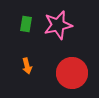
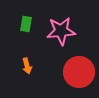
pink star: moved 3 px right, 6 px down; rotated 8 degrees clockwise
red circle: moved 7 px right, 1 px up
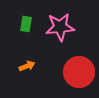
pink star: moved 1 px left, 4 px up
orange arrow: rotated 98 degrees counterclockwise
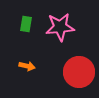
orange arrow: rotated 35 degrees clockwise
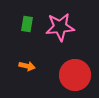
green rectangle: moved 1 px right
red circle: moved 4 px left, 3 px down
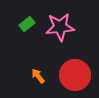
green rectangle: rotated 42 degrees clockwise
orange arrow: moved 11 px right, 10 px down; rotated 140 degrees counterclockwise
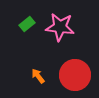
pink star: rotated 12 degrees clockwise
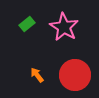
pink star: moved 4 px right; rotated 24 degrees clockwise
orange arrow: moved 1 px left, 1 px up
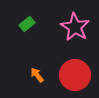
pink star: moved 11 px right
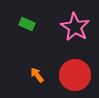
green rectangle: rotated 63 degrees clockwise
